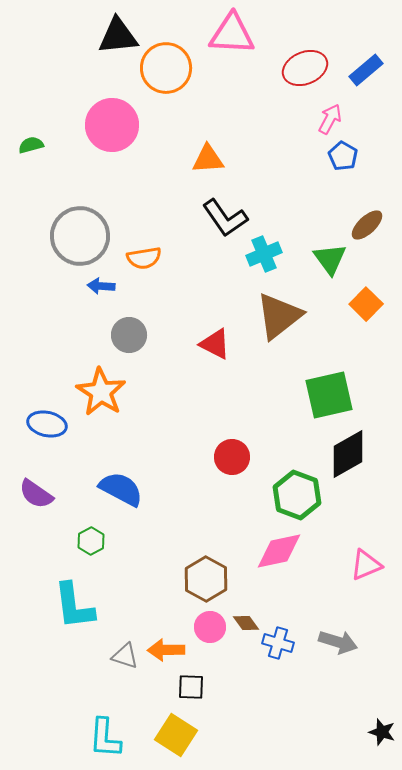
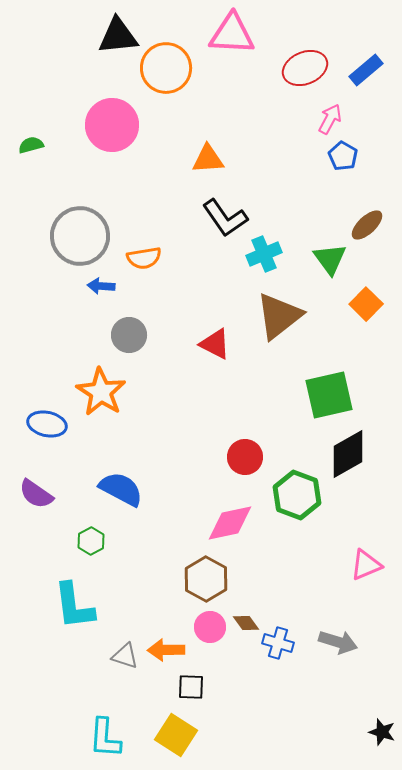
red circle at (232, 457): moved 13 px right
pink diamond at (279, 551): moved 49 px left, 28 px up
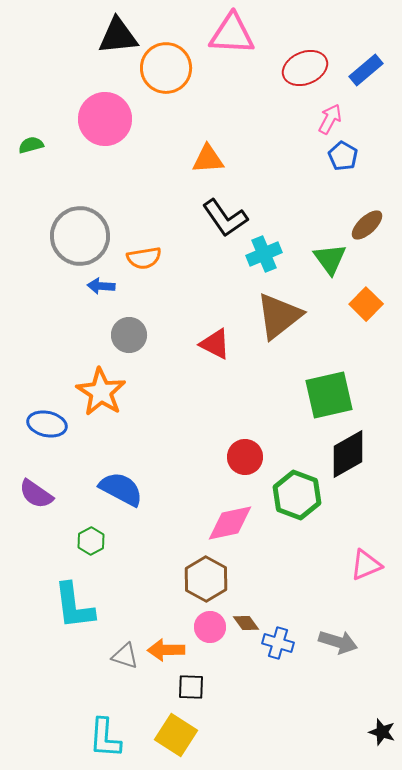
pink circle at (112, 125): moved 7 px left, 6 px up
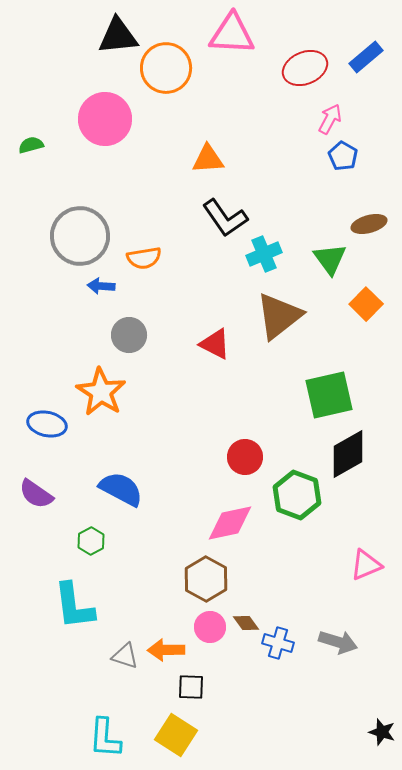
blue rectangle at (366, 70): moved 13 px up
brown ellipse at (367, 225): moved 2 px right, 1 px up; rotated 28 degrees clockwise
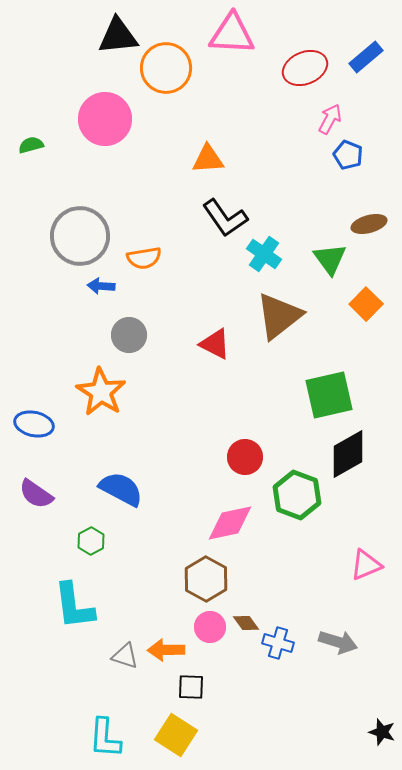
blue pentagon at (343, 156): moved 5 px right, 1 px up; rotated 8 degrees counterclockwise
cyan cross at (264, 254): rotated 32 degrees counterclockwise
blue ellipse at (47, 424): moved 13 px left
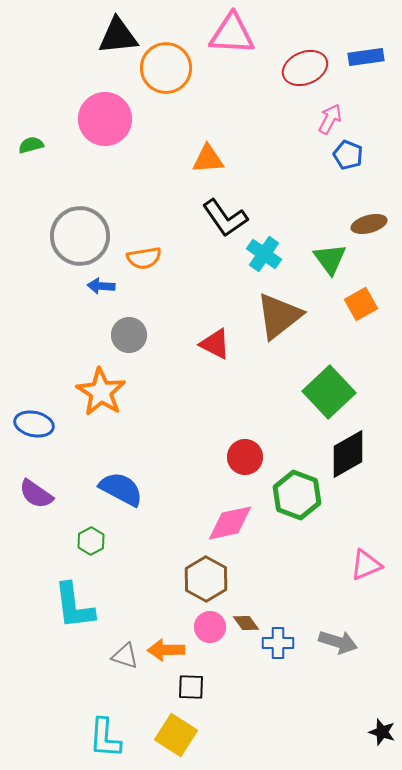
blue rectangle at (366, 57): rotated 32 degrees clockwise
orange square at (366, 304): moved 5 px left; rotated 16 degrees clockwise
green square at (329, 395): moved 3 px up; rotated 30 degrees counterclockwise
blue cross at (278, 643): rotated 16 degrees counterclockwise
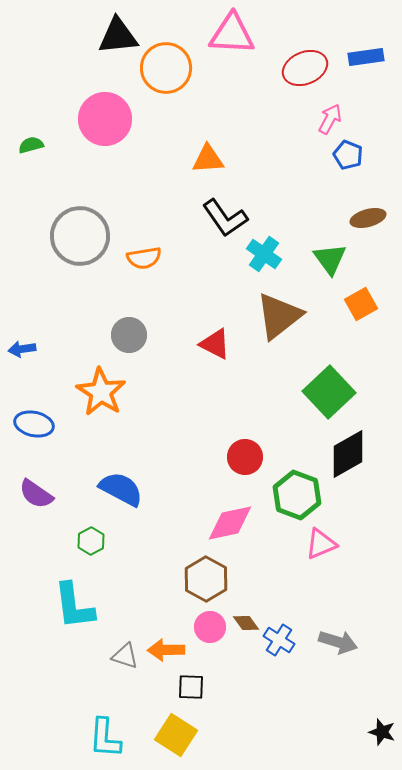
brown ellipse at (369, 224): moved 1 px left, 6 px up
blue arrow at (101, 286): moved 79 px left, 63 px down; rotated 12 degrees counterclockwise
pink triangle at (366, 565): moved 45 px left, 21 px up
blue cross at (278, 643): moved 1 px right, 3 px up; rotated 32 degrees clockwise
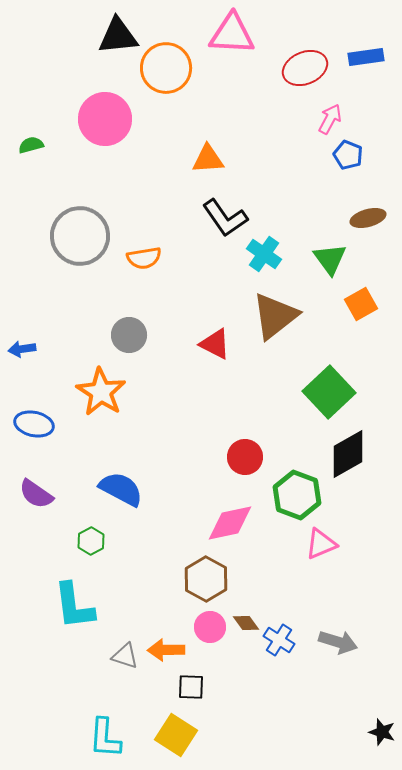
brown triangle at (279, 316): moved 4 px left
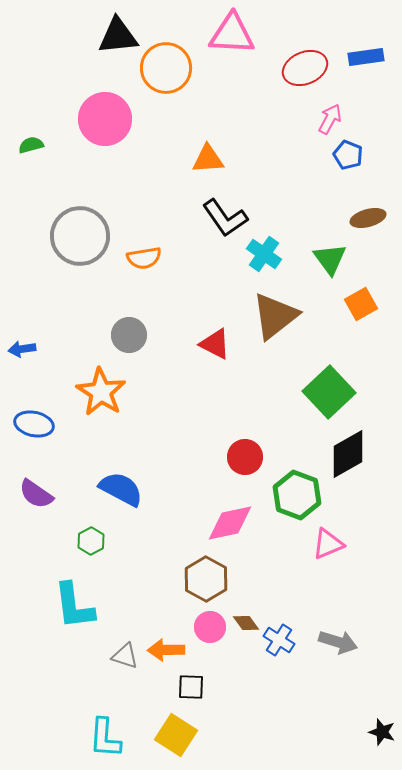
pink triangle at (321, 544): moved 7 px right
